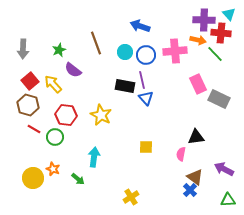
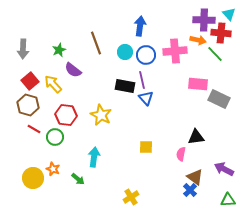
blue arrow: rotated 78 degrees clockwise
pink rectangle: rotated 60 degrees counterclockwise
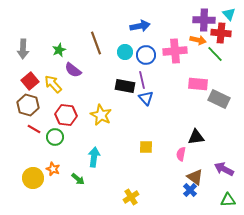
blue arrow: rotated 72 degrees clockwise
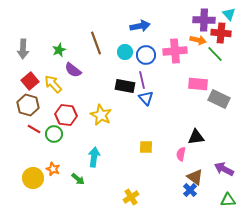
green circle: moved 1 px left, 3 px up
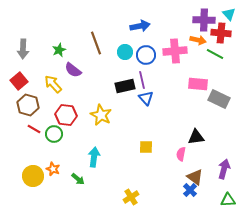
green line: rotated 18 degrees counterclockwise
red square: moved 11 px left
black rectangle: rotated 24 degrees counterclockwise
purple arrow: rotated 78 degrees clockwise
yellow circle: moved 2 px up
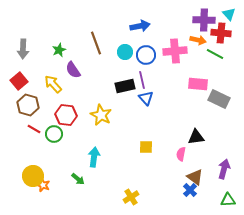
purple semicircle: rotated 18 degrees clockwise
orange star: moved 10 px left, 16 px down
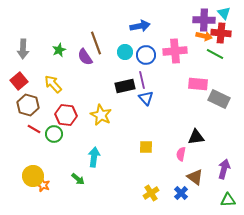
cyan triangle: moved 5 px left, 1 px up
orange arrow: moved 6 px right, 4 px up
purple semicircle: moved 12 px right, 13 px up
blue cross: moved 9 px left, 3 px down
yellow cross: moved 20 px right, 4 px up
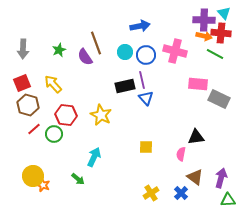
pink cross: rotated 20 degrees clockwise
red square: moved 3 px right, 2 px down; rotated 18 degrees clockwise
red line: rotated 72 degrees counterclockwise
cyan arrow: rotated 18 degrees clockwise
purple arrow: moved 3 px left, 9 px down
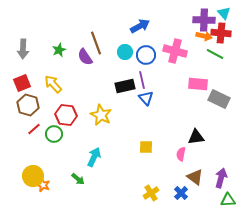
blue arrow: rotated 18 degrees counterclockwise
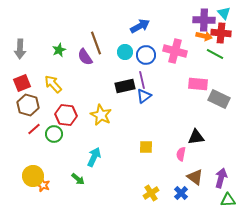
gray arrow: moved 3 px left
blue triangle: moved 2 px left, 2 px up; rotated 35 degrees clockwise
